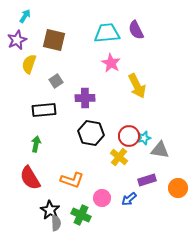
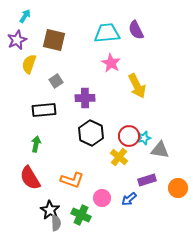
black hexagon: rotated 15 degrees clockwise
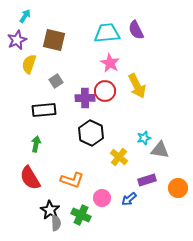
pink star: moved 1 px left
red circle: moved 24 px left, 45 px up
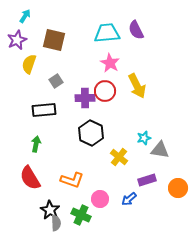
pink circle: moved 2 px left, 1 px down
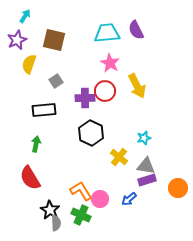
gray triangle: moved 14 px left, 16 px down
orange L-shape: moved 9 px right, 11 px down; rotated 140 degrees counterclockwise
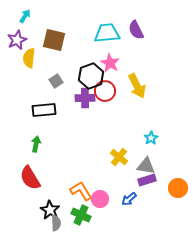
yellow semicircle: moved 6 px up; rotated 12 degrees counterclockwise
black hexagon: moved 57 px up; rotated 15 degrees clockwise
cyan star: moved 7 px right; rotated 16 degrees counterclockwise
